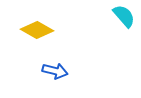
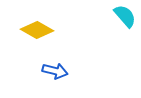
cyan semicircle: moved 1 px right
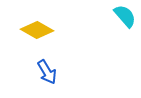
blue arrow: moved 8 px left, 1 px down; rotated 45 degrees clockwise
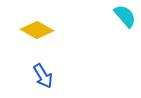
blue arrow: moved 4 px left, 4 px down
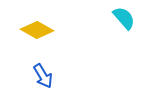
cyan semicircle: moved 1 px left, 2 px down
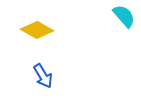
cyan semicircle: moved 2 px up
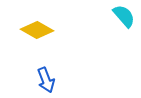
blue arrow: moved 3 px right, 4 px down; rotated 10 degrees clockwise
